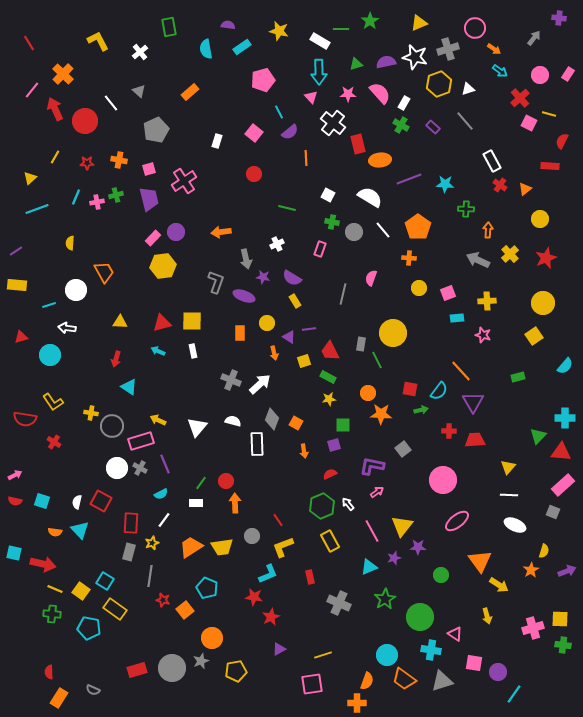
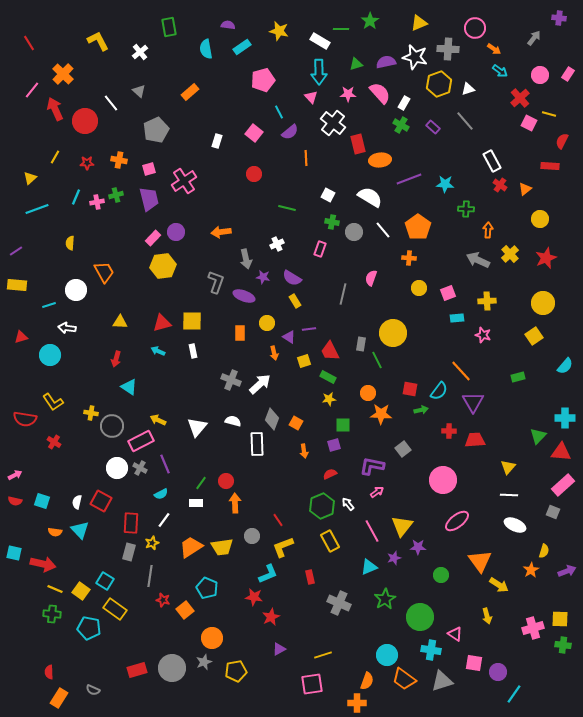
gray cross at (448, 49): rotated 20 degrees clockwise
pink rectangle at (141, 441): rotated 10 degrees counterclockwise
gray star at (201, 661): moved 3 px right, 1 px down
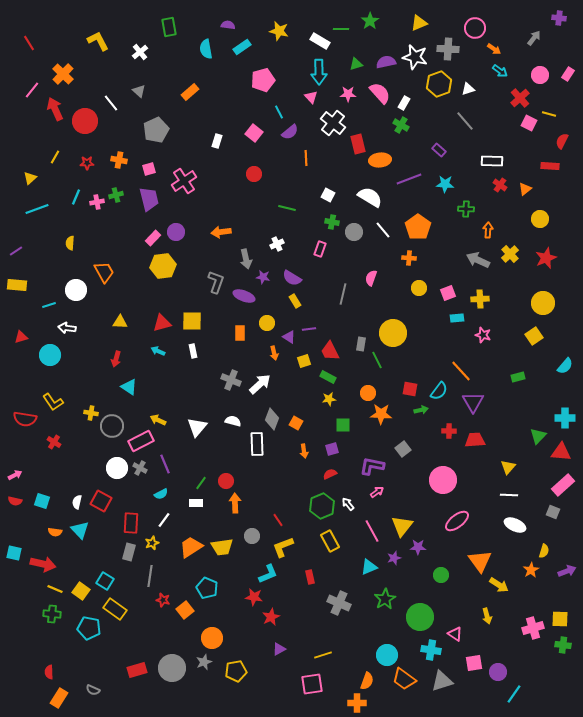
purple rectangle at (433, 127): moved 6 px right, 23 px down
white rectangle at (492, 161): rotated 60 degrees counterclockwise
yellow cross at (487, 301): moved 7 px left, 2 px up
purple square at (334, 445): moved 2 px left, 4 px down
pink square at (474, 663): rotated 18 degrees counterclockwise
